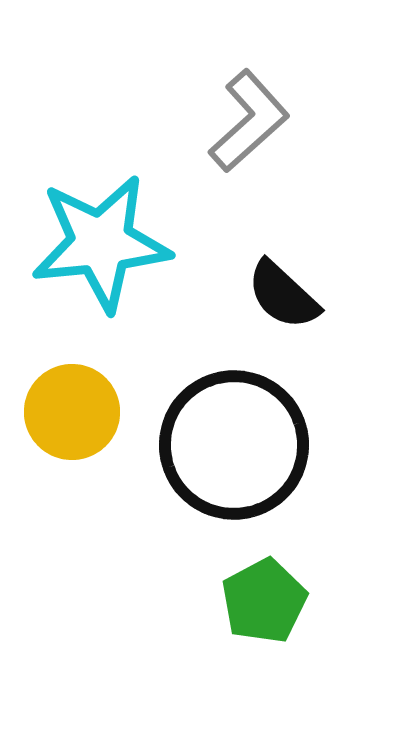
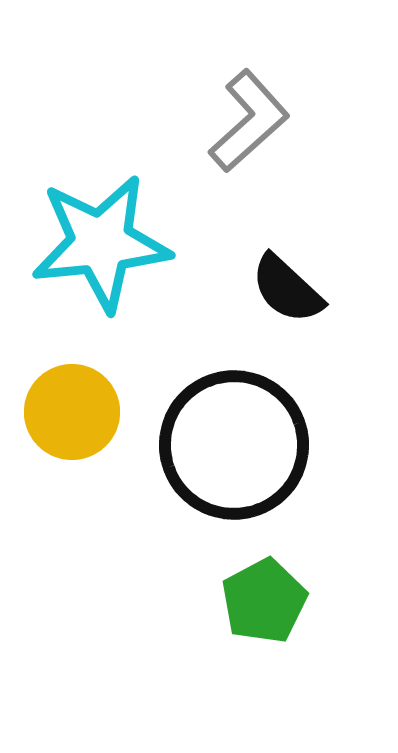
black semicircle: moved 4 px right, 6 px up
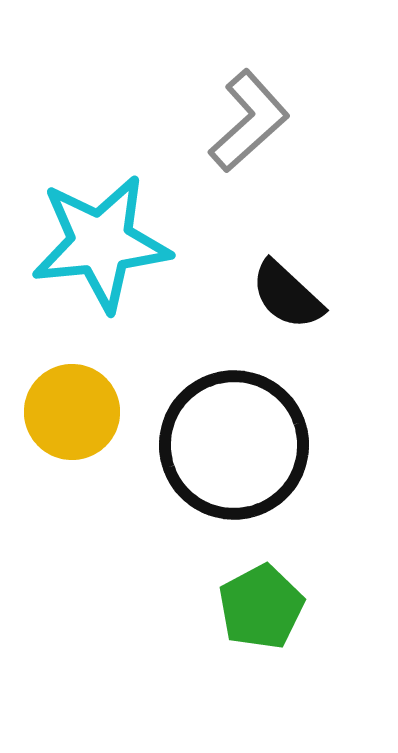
black semicircle: moved 6 px down
green pentagon: moved 3 px left, 6 px down
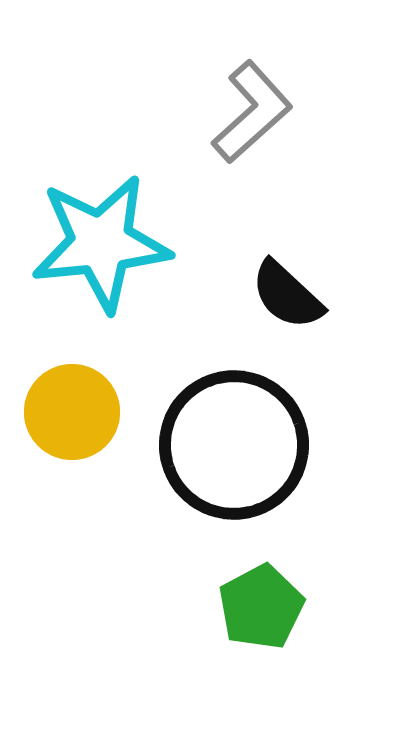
gray L-shape: moved 3 px right, 9 px up
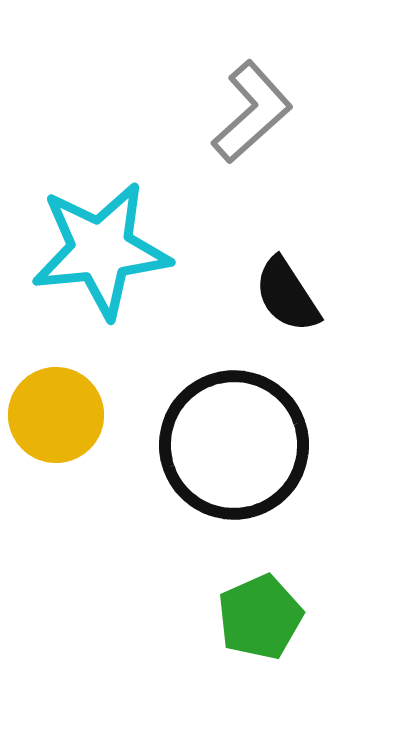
cyan star: moved 7 px down
black semicircle: rotated 14 degrees clockwise
yellow circle: moved 16 px left, 3 px down
green pentagon: moved 1 px left, 10 px down; rotated 4 degrees clockwise
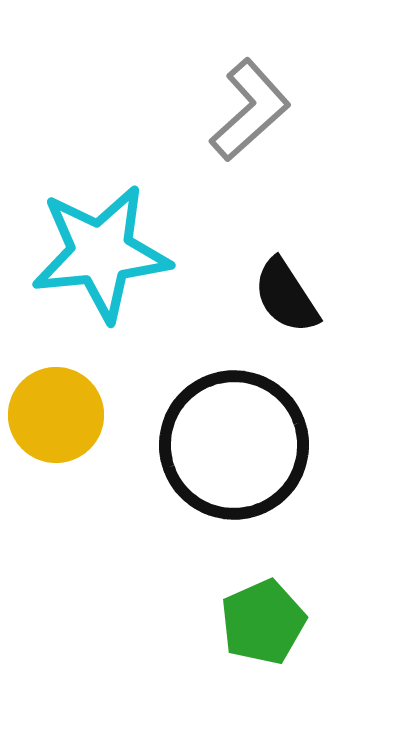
gray L-shape: moved 2 px left, 2 px up
cyan star: moved 3 px down
black semicircle: moved 1 px left, 1 px down
green pentagon: moved 3 px right, 5 px down
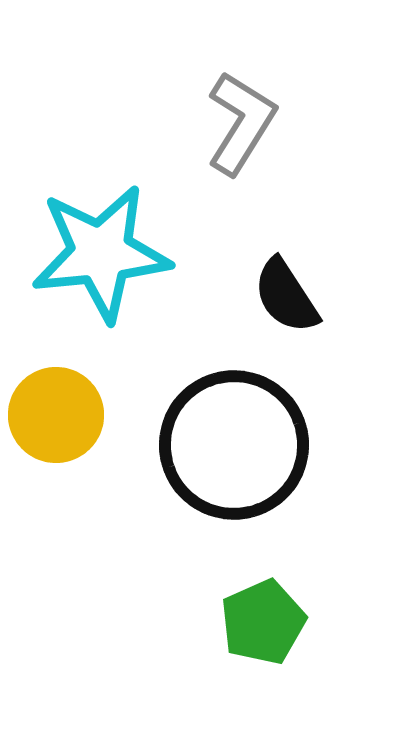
gray L-shape: moved 9 px left, 13 px down; rotated 16 degrees counterclockwise
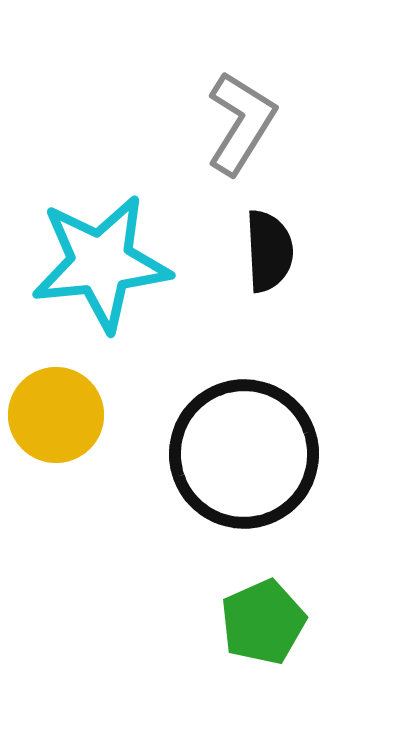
cyan star: moved 10 px down
black semicircle: moved 17 px left, 45 px up; rotated 150 degrees counterclockwise
black circle: moved 10 px right, 9 px down
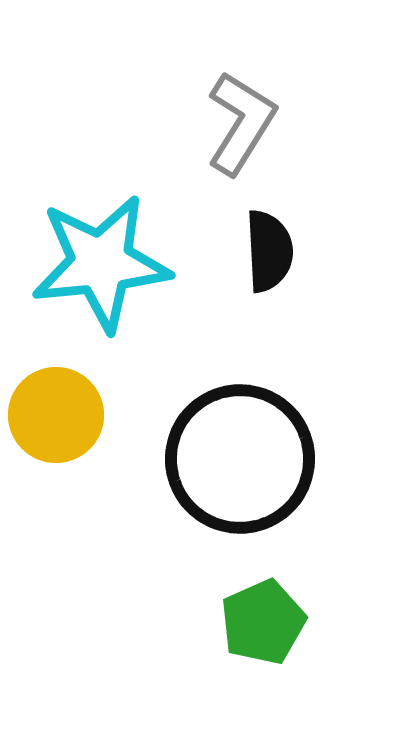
black circle: moved 4 px left, 5 px down
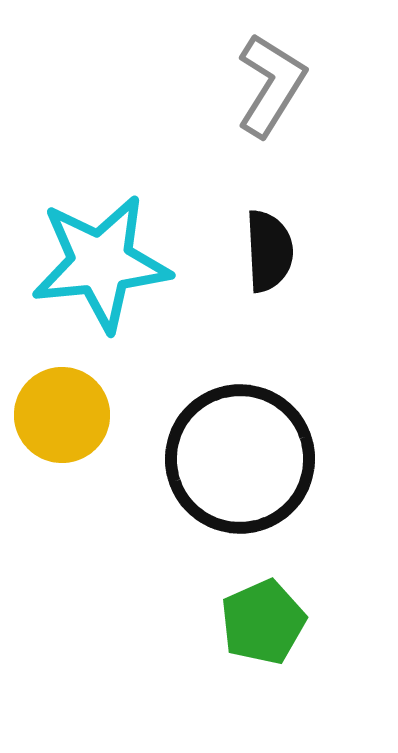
gray L-shape: moved 30 px right, 38 px up
yellow circle: moved 6 px right
